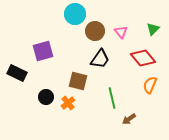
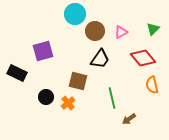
pink triangle: rotated 40 degrees clockwise
orange semicircle: moved 2 px right; rotated 36 degrees counterclockwise
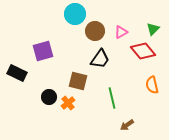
red diamond: moved 7 px up
black circle: moved 3 px right
brown arrow: moved 2 px left, 6 px down
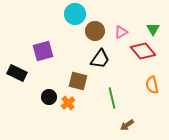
green triangle: rotated 16 degrees counterclockwise
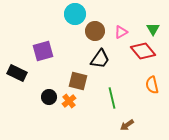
orange cross: moved 1 px right, 2 px up
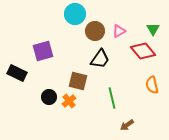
pink triangle: moved 2 px left, 1 px up
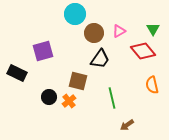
brown circle: moved 1 px left, 2 px down
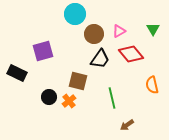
brown circle: moved 1 px down
red diamond: moved 12 px left, 3 px down
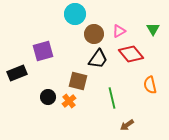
black trapezoid: moved 2 px left
black rectangle: rotated 48 degrees counterclockwise
orange semicircle: moved 2 px left
black circle: moved 1 px left
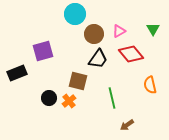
black circle: moved 1 px right, 1 px down
